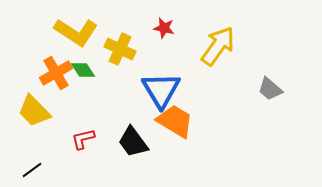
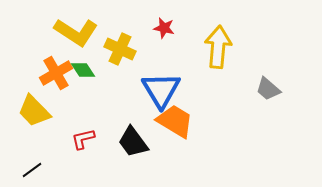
yellow arrow: moved 1 px down; rotated 30 degrees counterclockwise
gray trapezoid: moved 2 px left
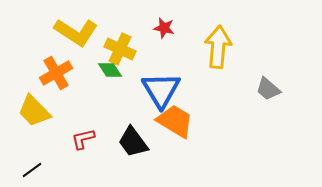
green diamond: moved 27 px right
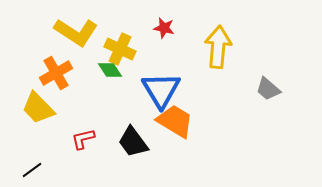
yellow trapezoid: moved 4 px right, 3 px up
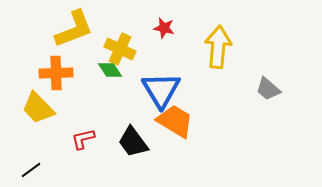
yellow L-shape: moved 2 px left, 3 px up; rotated 54 degrees counterclockwise
orange cross: rotated 28 degrees clockwise
black line: moved 1 px left
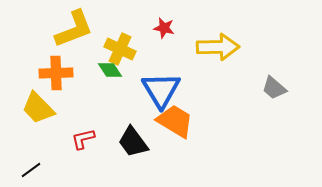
yellow arrow: rotated 84 degrees clockwise
gray trapezoid: moved 6 px right, 1 px up
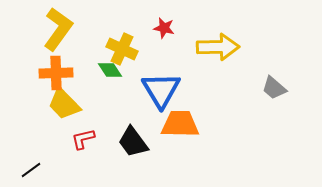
yellow L-shape: moved 16 px left; rotated 33 degrees counterclockwise
yellow cross: moved 2 px right
yellow trapezoid: moved 26 px right, 4 px up
orange trapezoid: moved 5 px right, 3 px down; rotated 30 degrees counterclockwise
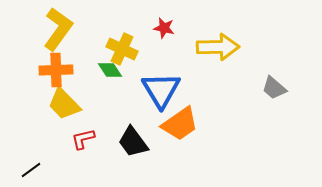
orange cross: moved 3 px up
orange trapezoid: rotated 144 degrees clockwise
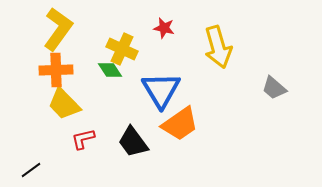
yellow arrow: rotated 75 degrees clockwise
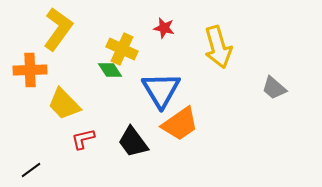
orange cross: moved 26 px left
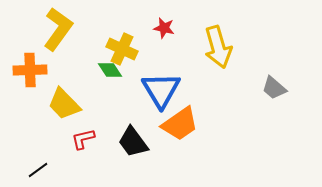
black line: moved 7 px right
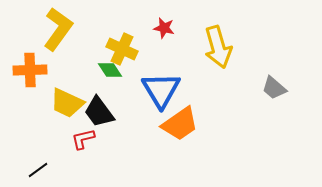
yellow trapezoid: moved 3 px right, 1 px up; rotated 21 degrees counterclockwise
black trapezoid: moved 34 px left, 30 px up
